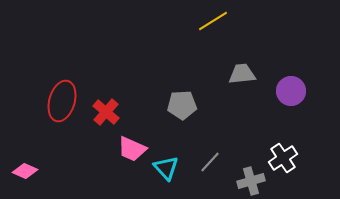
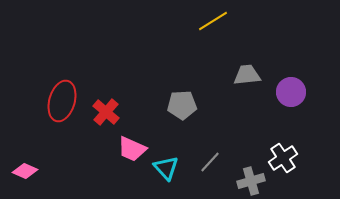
gray trapezoid: moved 5 px right, 1 px down
purple circle: moved 1 px down
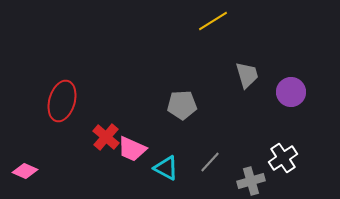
gray trapezoid: rotated 80 degrees clockwise
red cross: moved 25 px down
cyan triangle: rotated 20 degrees counterclockwise
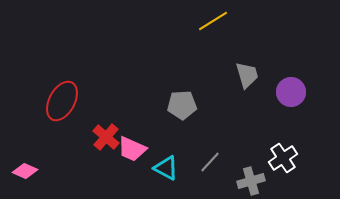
red ellipse: rotated 12 degrees clockwise
